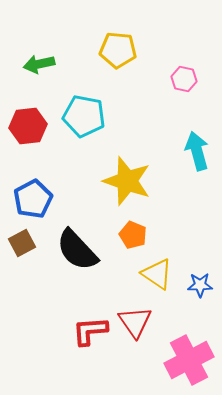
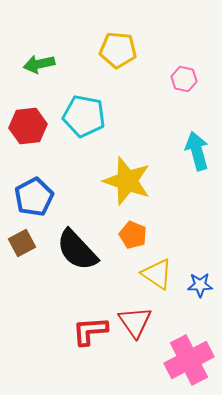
blue pentagon: moved 1 px right, 2 px up
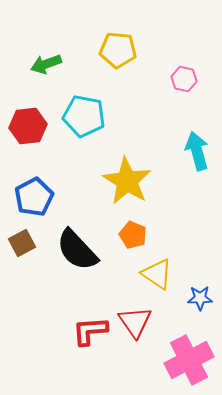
green arrow: moved 7 px right; rotated 8 degrees counterclockwise
yellow star: rotated 12 degrees clockwise
blue star: moved 13 px down
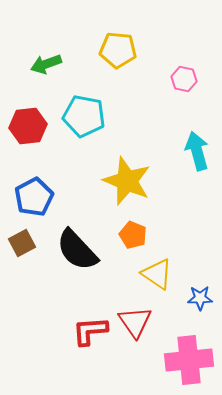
yellow star: rotated 9 degrees counterclockwise
pink cross: rotated 21 degrees clockwise
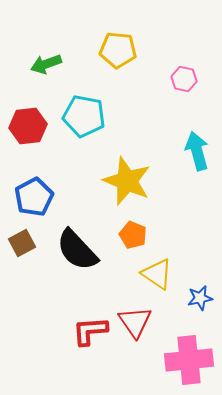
blue star: rotated 10 degrees counterclockwise
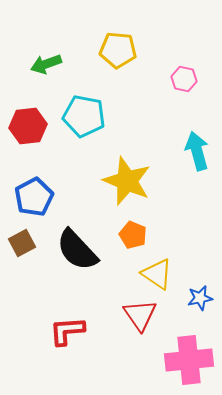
red triangle: moved 5 px right, 7 px up
red L-shape: moved 23 px left
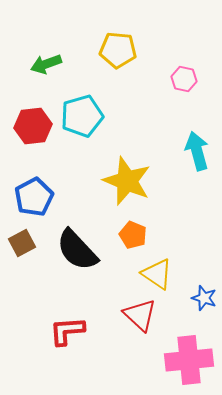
cyan pentagon: moved 2 px left; rotated 27 degrees counterclockwise
red hexagon: moved 5 px right
blue star: moved 4 px right; rotated 30 degrees clockwise
red triangle: rotated 12 degrees counterclockwise
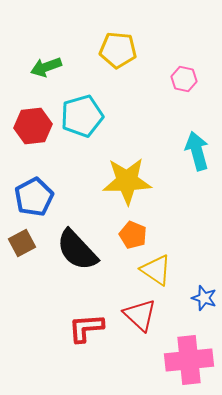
green arrow: moved 3 px down
yellow star: rotated 24 degrees counterclockwise
yellow triangle: moved 1 px left, 4 px up
red L-shape: moved 19 px right, 3 px up
